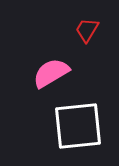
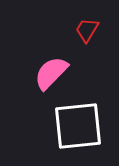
pink semicircle: rotated 15 degrees counterclockwise
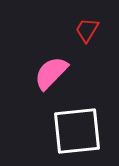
white square: moved 1 px left, 5 px down
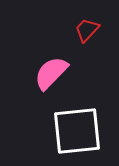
red trapezoid: rotated 12 degrees clockwise
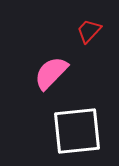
red trapezoid: moved 2 px right, 1 px down
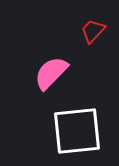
red trapezoid: moved 4 px right
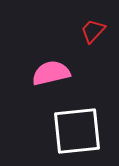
pink semicircle: rotated 33 degrees clockwise
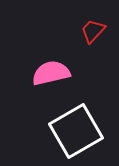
white square: moved 1 px left; rotated 24 degrees counterclockwise
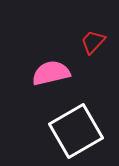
red trapezoid: moved 11 px down
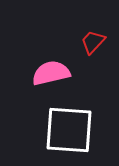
white square: moved 7 px left, 1 px up; rotated 34 degrees clockwise
